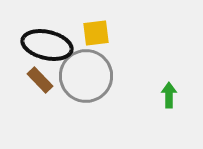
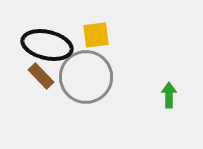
yellow square: moved 2 px down
gray circle: moved 1 px down
brown rectangle: moved 1 px right, 4 px up
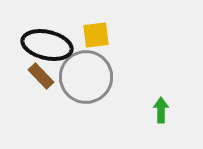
green arrow: moved 8 px left, 15 px down
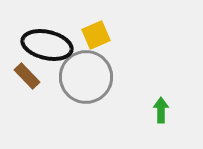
yellow square: rotated 16 degrees counterclockwise
brown rectangle: moved 14 px left
